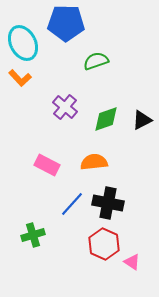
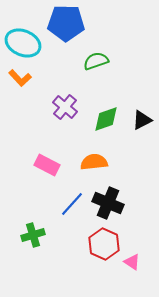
cyan ellipse: rotated 40 degrees counterclockwise
black cross: rotated 12 degrees clockwise
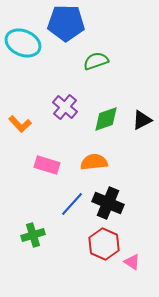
orange L-shape: moved 46 px down
pink rectangle: rotated 10 degrees counterclockwise
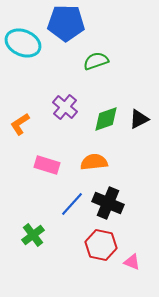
black triangle: moved 3 px left, 1 px up
orange L-shape: rotated 100 degrees clockwise
green cross: rotated 20 degrees counterclockwise
red hexagon: moved 3 px left, 1 px down; rotated 12 degrees counterclockwise
pink triangle: rotated 12 degrees counterclockwise
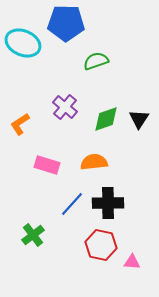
black triangle: rotated 30 degrees counterclockwise
black cross: rotated 24 degrees counterclockwise
pink triangle: rotated 18 degrees counterclockwise
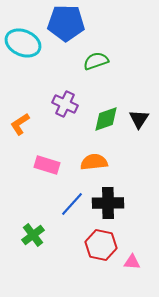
purple cross: moved 3 px up; rotated 15 degrees counterclockwise
